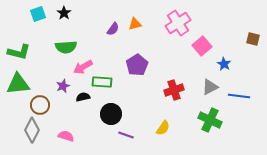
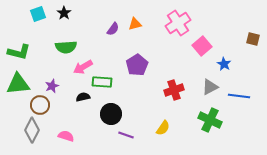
purple star: moved 11 px left
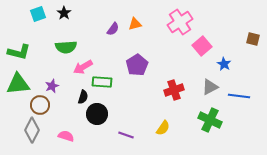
pink cross: moved 2 px right, 1 px up
black semicircle: rotated 120 degrees clockwise
black circle: moved 14 px left
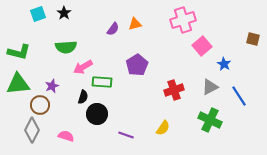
pink cross: moved 3 px right, 2 px up; rotated 15 degrees clockwise
blue line: rotated 50 degrees clockwise
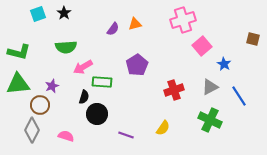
black semicircle: moved 1 px right
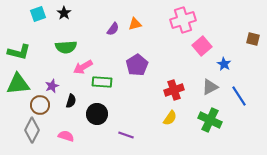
black semicircle: moved 13 px left, 4 px down
yellow semicircle: moved 7 px right, 10 px up
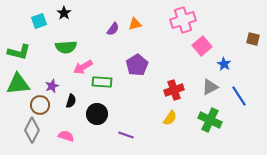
cyan square: moved 1 px right, 7 px down
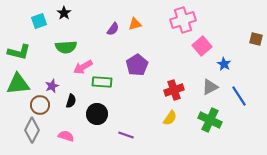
brown square: moved 3 px right
